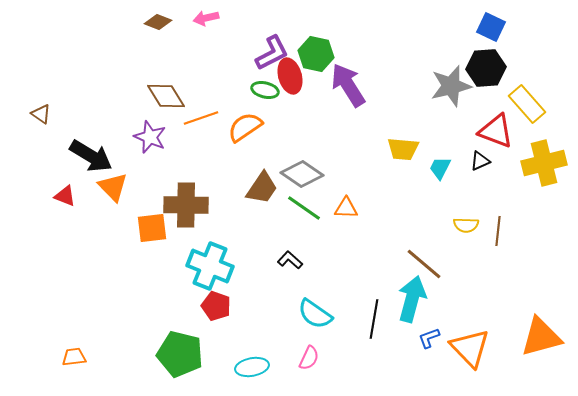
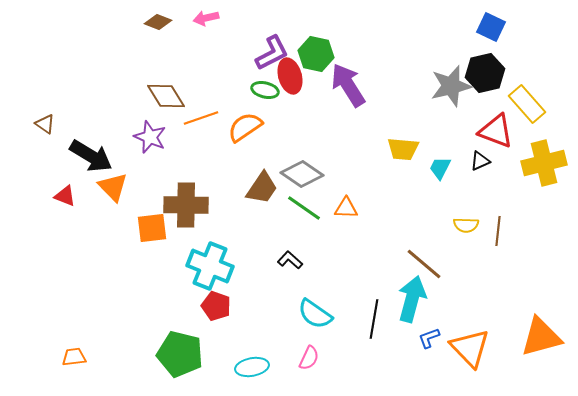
black hexagon at (486, 68): moved 1 px left, 5 px down; rotated 9 degrees counterclockwise
brown triangle at (41, 114): moved 4 px right, 10 px down
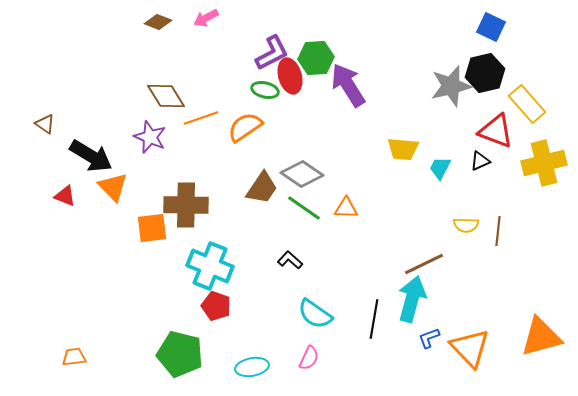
pink arrow at (206, 18): rotated 15 degrees counterclockwise
green hexagon at (316, 54): moved 4 px down; rotated 16 degrees counterclockwise
brown line at (424, 264): rotated 66 degrees counterclockwise
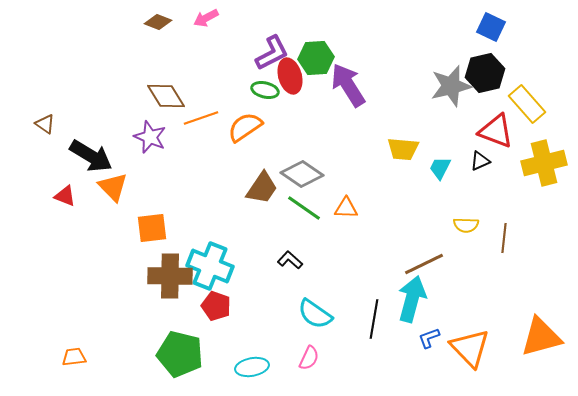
brown cross at (186, 205): moved 16 px left, 71 px down
brown line at (498, 231): moved 6 px right, 7 px down
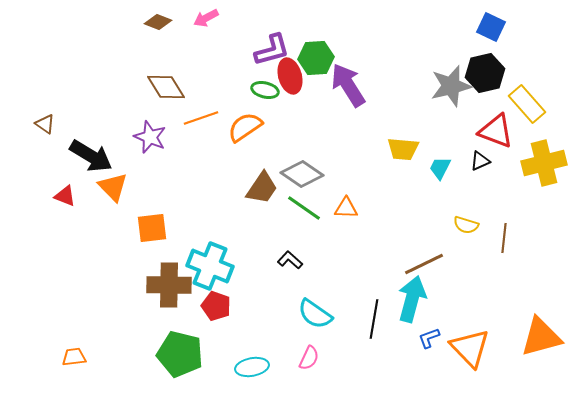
purple L-shape at (272, 53): moved 3 px up; rotated 12 degrees clockwise
brown diamond at (166, 96): moved 9 px up
yellow semicircle at (466, 225): rotated 15 degrees clockwise
brown cross at (170, 276): moved 1 px left, 9 px down
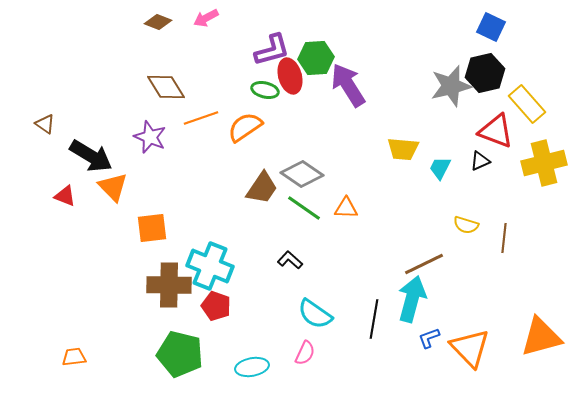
pink semicircle at (309, 358): moved 4 px left, 5 px up
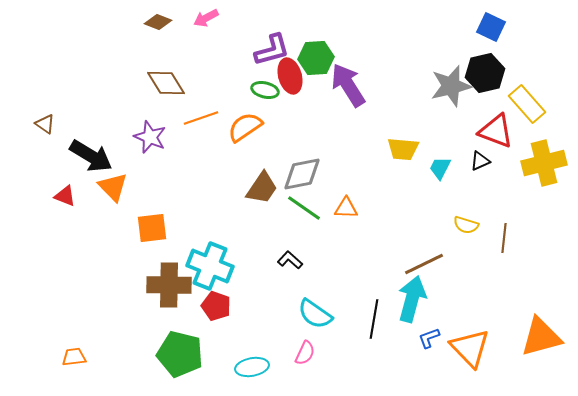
brown diamond at (166, 87): moved 4 px up
gray diamond at (302, 174): rotated 45 degrees counterclockwise
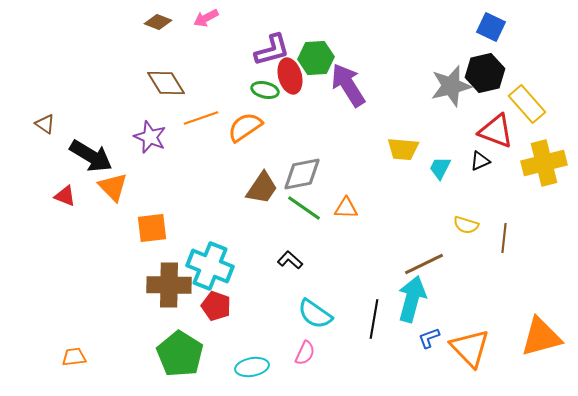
green pentagon at (180, 354): rotated 18 degrees clockwise
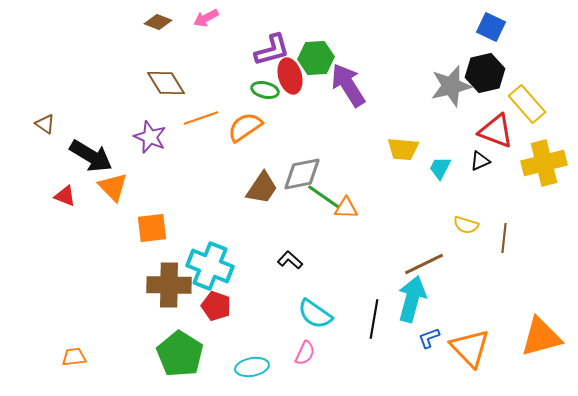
green line at (304, 208): moved 20 px right, 11 px up
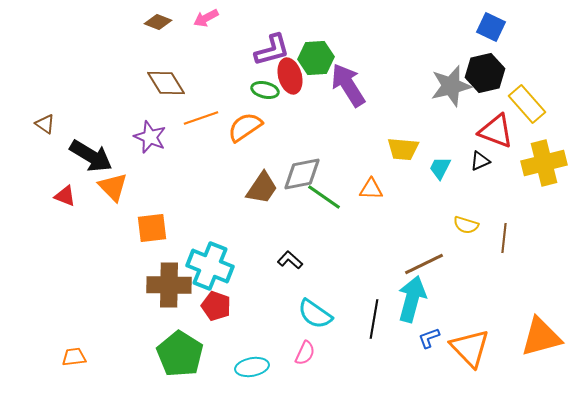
orange triangle at (346, 208): moved 25 px right, 19 px up
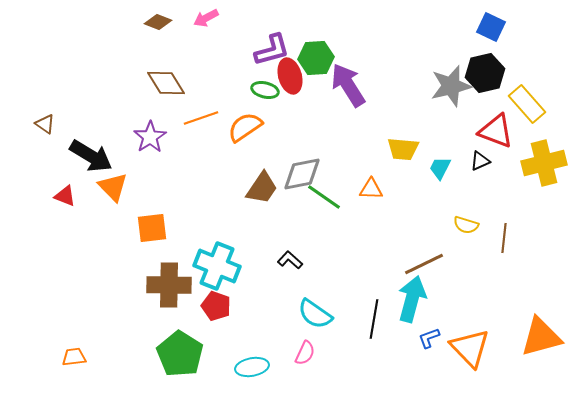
purple star at (150, 137): rotated 16 degrees clockwise
cyan cross at (210, 266): moved 7 px right
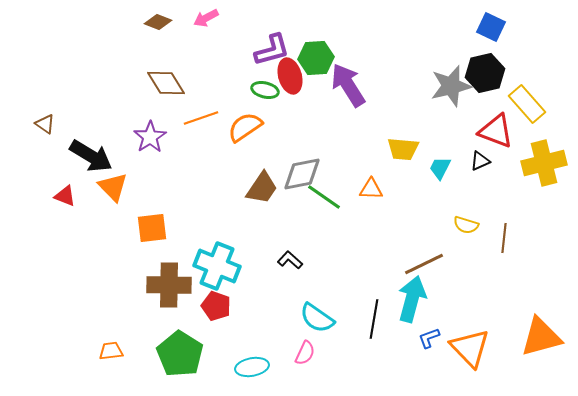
cyan semicircle at (315, 314): moved 2 px right, 4 px down
orange trapezoid at (74, 357): moved 37 px right, 6 px up
